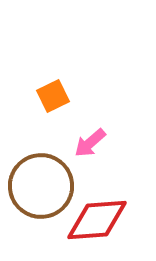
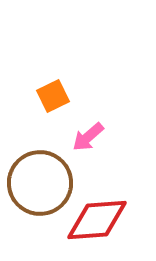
pink arrow: moved 2 px left, 6 px up
brown circle: moved 1 px left, 3 px up
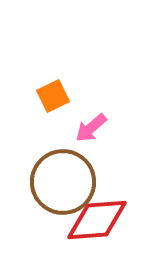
pink arrow: moved 3 px right, 9 px up
brown circle: moved 23 px right, 1 px up
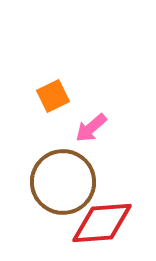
red diamond: moved 5 px right, 3 px down
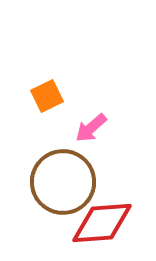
orange square: moved 6 px left
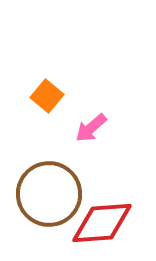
orange square: rotated 24 degrees counterclockwise
brown circle: moved 14 px left, 12 px down
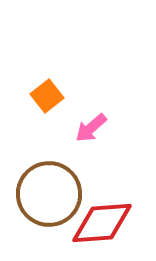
orange square: rotated 12 degrees clockwise
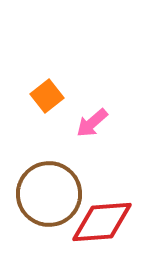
pink arrow: moved 1 px right, 5 px up
red diamond: moved 1 px up
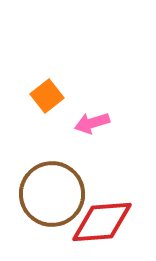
pink arrow: rotated 24 degrees clockwise
brown circle: moved 3 px right
